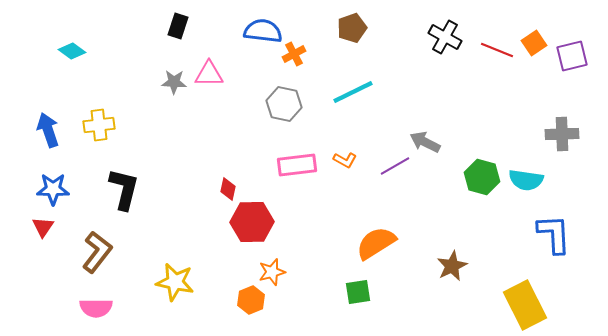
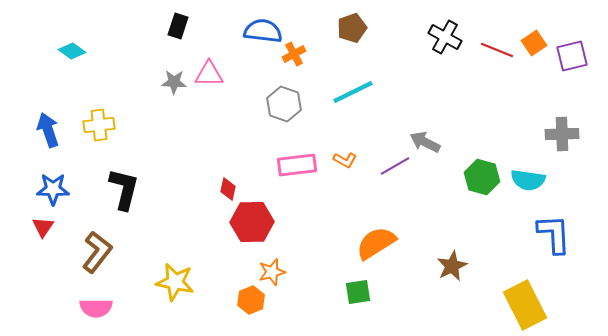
gray hexagon: rotated 8 degrees clockwise
cyan semicircle: moved 2 px right
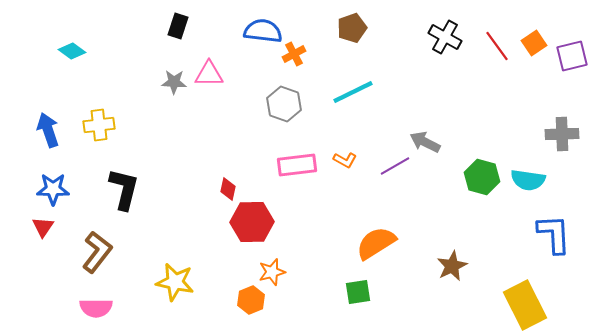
red line: moved 4 px up; rotated 32 degrees clockwise
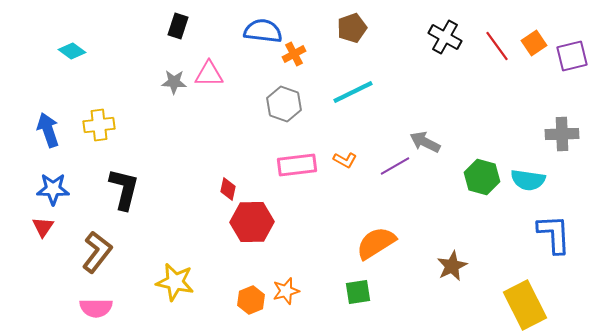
orange star: moved 14 px right, 19 px down
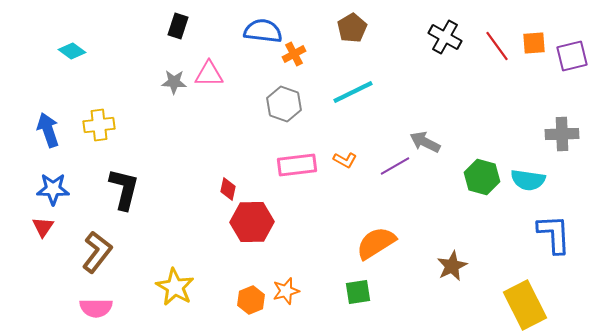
brown pentagon: rotated 12 degrees counterclockwise
orange square: rotated 30 degrees clockwise
yellow star: moved 5 px down; rotated 18 degrees clockwise
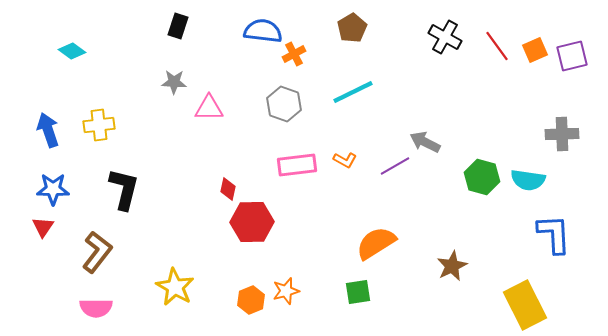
orange square: moved 1 px right, 7 px down; rotated 20 degrees counterclockwise
pink triangle: moved 34 px down
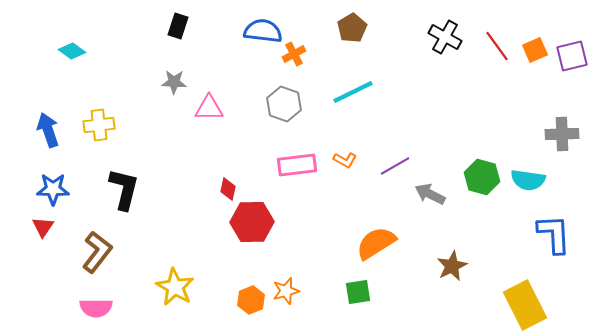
gray arrow: moved 5 px right, 52 px down
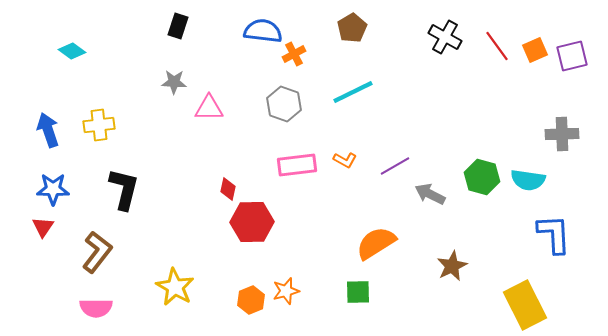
green square: rotated 8 degrees clockwise
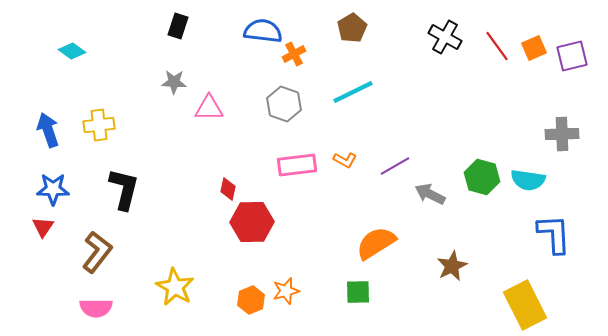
orange square: moved 1 px left, 2 px up
